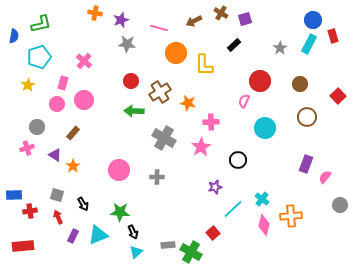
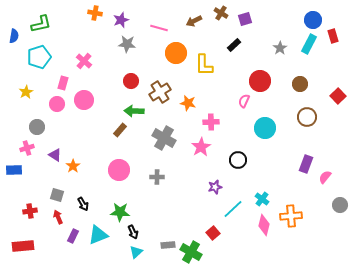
yellow star at (28, 85): moved 2 px left, 7 px down
brown rectangle at (73, 133): moved 47 px right, 3 px up
blue rectangle at (14, 195): moved 25 px up
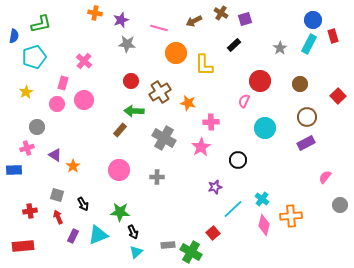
cyan pentagon at (39, 57): moved 5 px left
purple rectangle at (306, 164): moved 21 px up; rotated 42 degrees clockwise
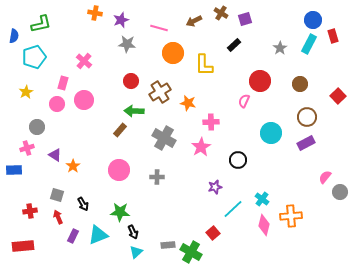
orange circle at (176, 53): moved 3 px left
cyan circle at (265, 128): moved 6 px right, 5 px down
gray circle at (340, 205): moved 13 px up
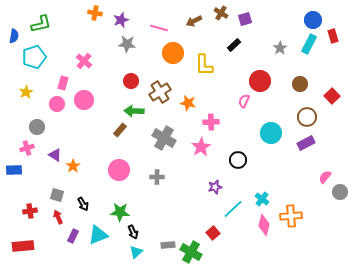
red square at (338, 96): moved 6 px left
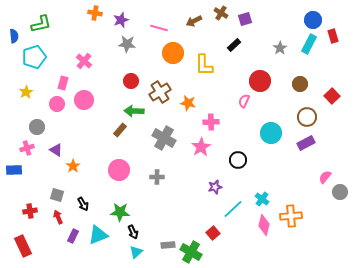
blue semicircle at (14, 36): rotated 16 degrees counterclockwise
purple triangle at (55, 155): moved 1 px right, 5 px up
red rectangle at (23, 246): rotated 70 degrees clockwise
